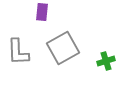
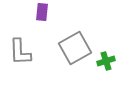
gray square: moved 12 px right
gray L-shape: moved 2 px right
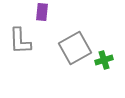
gray L-shape: moved 11 px up
green cross: moved 2 px left, 1 px up
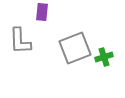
gray square: rotated 8 degrees clockwise
green cross: moved 3 px up
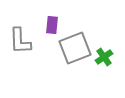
purple rectangle: moved 10 px right, 13 px down
green cross: rotated 18 degrees counterclockwise
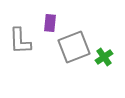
purple rectangle: moved 2 px left, 2 px up
gray square: moved 1 px left, 1 px up
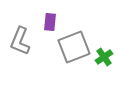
purple rectangle: moved 1 px up
gray L-shape: rotated 24 degrees clockwise
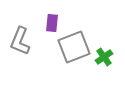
purple rectangle: moved 2 px right, 1 px down
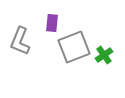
green cross: moved 2 px up
